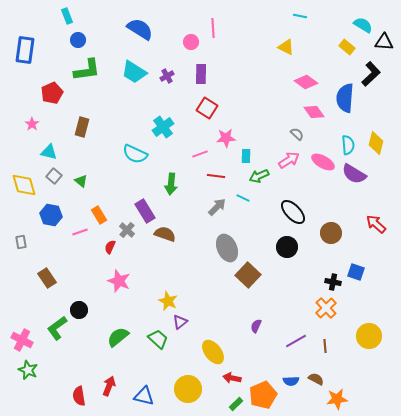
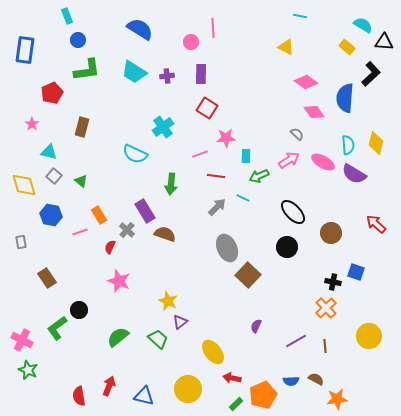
purple cross at (167, 76): rotated 24 degrees clockwise
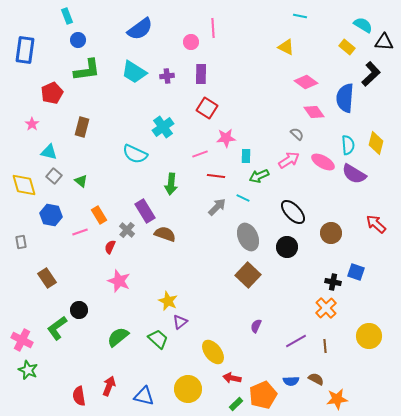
blue semicircle at (140, 29): rotated 112 degrees clockwise
gray ellipse at (227, 248): moved 21 px right, 11 px up
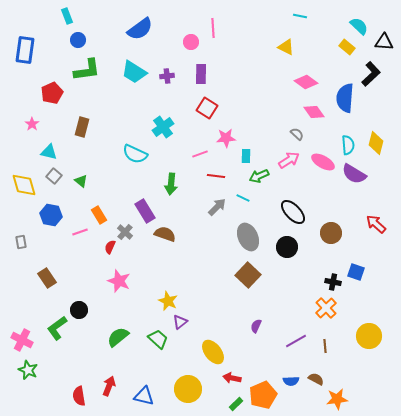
cyan semicircle at (363, 25): moved 4 px left, 1 px down; rotated 12 degrees clockwise
gray cross at (127, 230): moved 2 px left, 2 px down
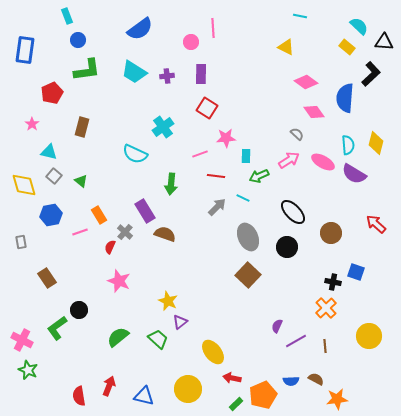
blue hexagon at (51, 215): rotated 20 degrees counterclockwise
purple semicircle at (256, 326): moved 21 px right
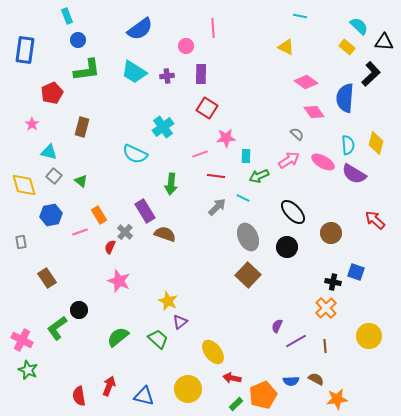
pink circle at (191, 42): moved 5 px left, 4 px down
red arrow at (376, 224): moved 1 px left, 4 px up
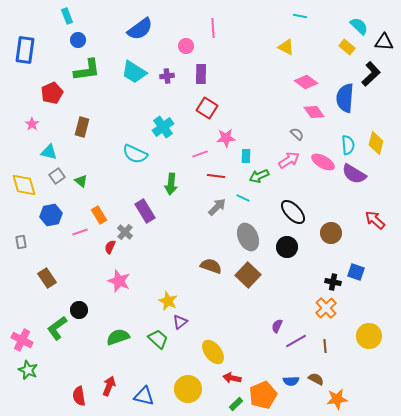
gray square at (54, 176): moved 3 px right; rotated 14 degrees clockwise
brown semicircle at (165, 234): moved 46 px right, 32 px down
green semicircle at (118, 337): rotated 20 degrees clockwise
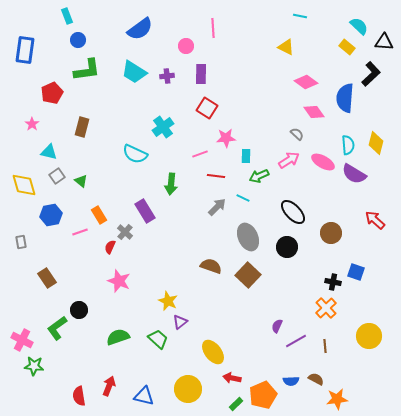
green star at (28, 370): moved 6 px right, 4 px up; rotated 18 degrees counterclockwise
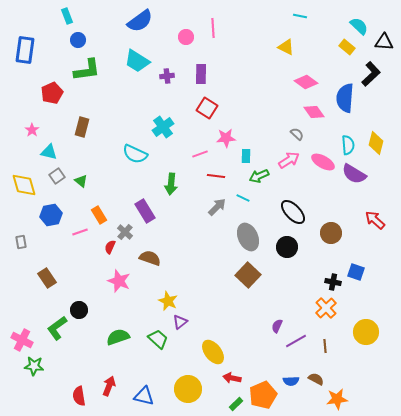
blue semicircle at (140, 29): moved 8 px up
pink circle at (186, 46): moved 9 px up
cyan trapezoid at (134, 72): moved 3 px right, 11 px up
pink star at (32, 124): moved 6 px down
brown semicircle at (211, 266): moved 61 px left, 8 px up
yellow circle at (369, 336): moved 3 px left, 4 px up
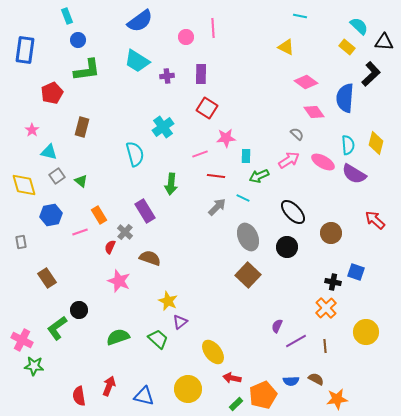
cyan semicircle at (135, 154): rotated 130 degrees counterclockwise
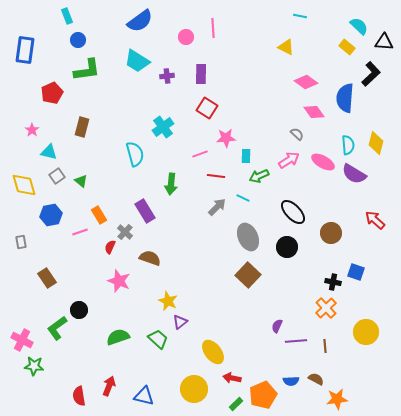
purple line at (296, 341): rotated 25 degrees clockwise
yellow circle at (188, 389): moved 6 px right
